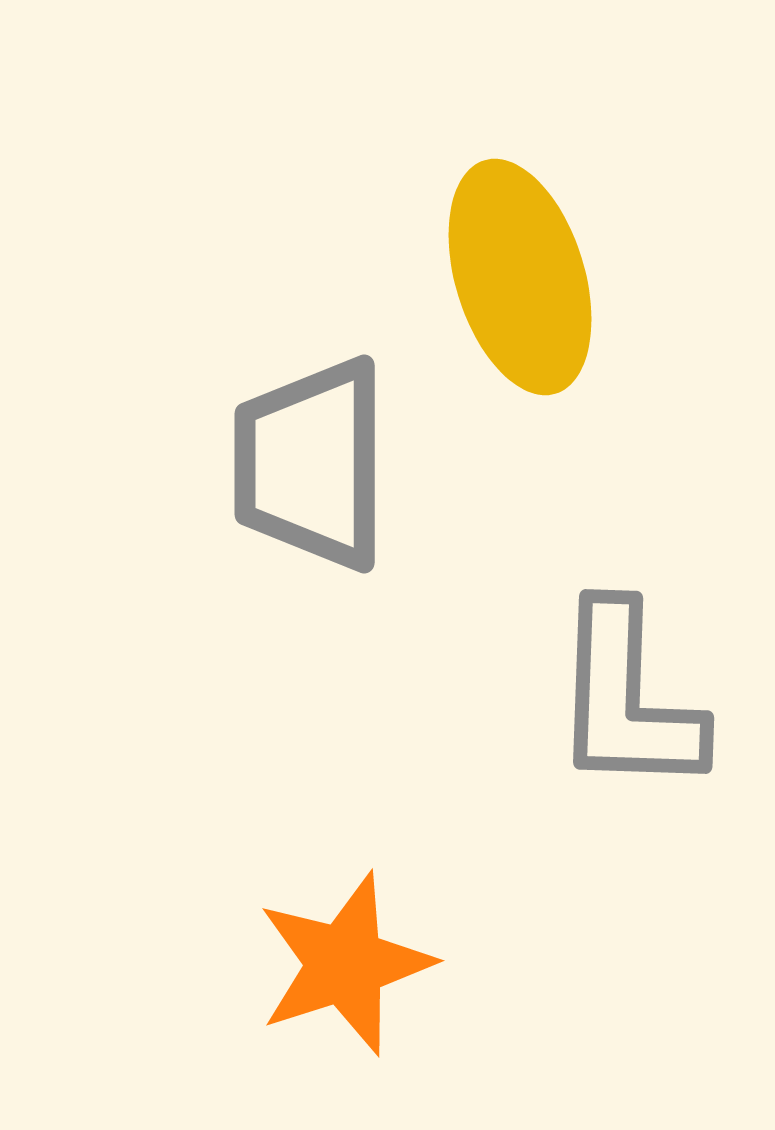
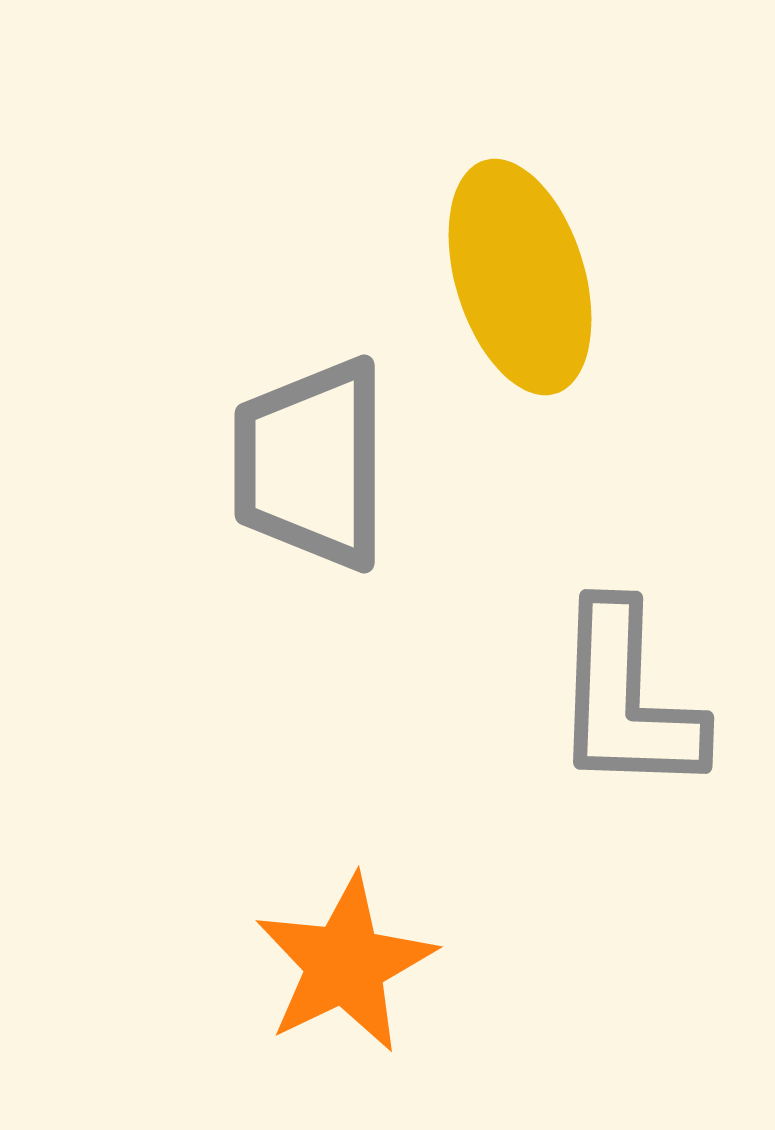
orange star: rotated 8 degrees counterclockwise
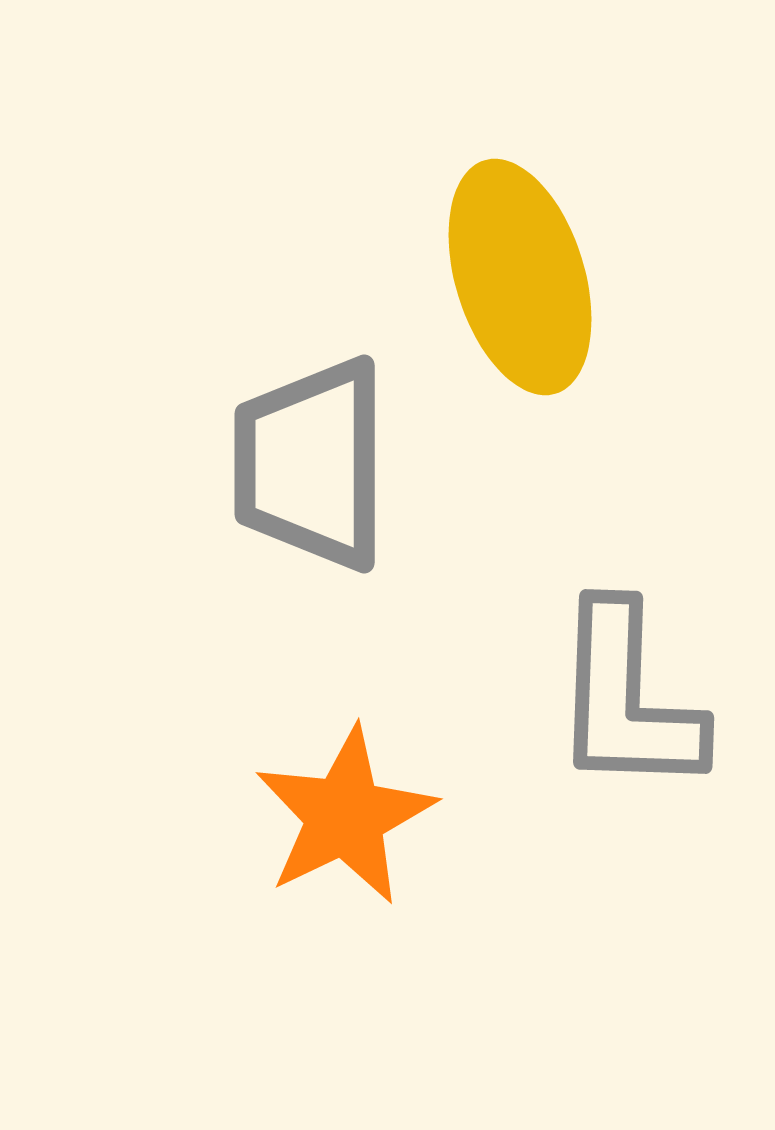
orange star: moved 148 px up
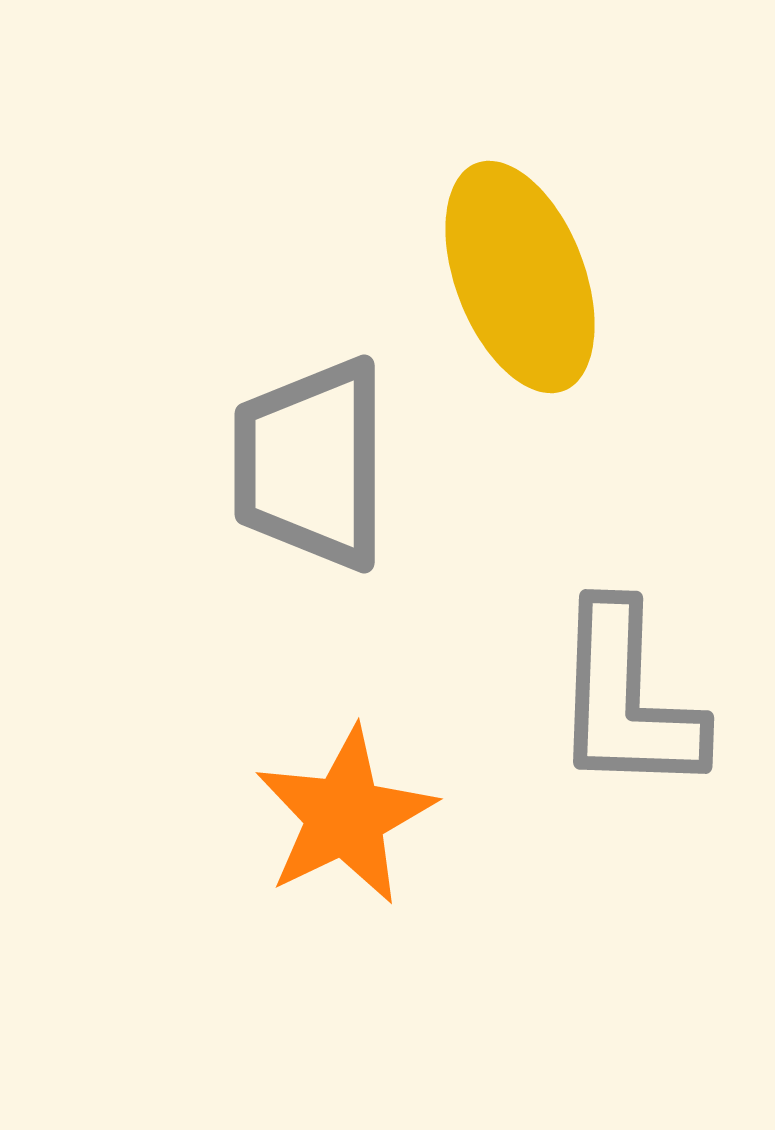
yellow ellipse: rotated 4 degrees counterclockwise
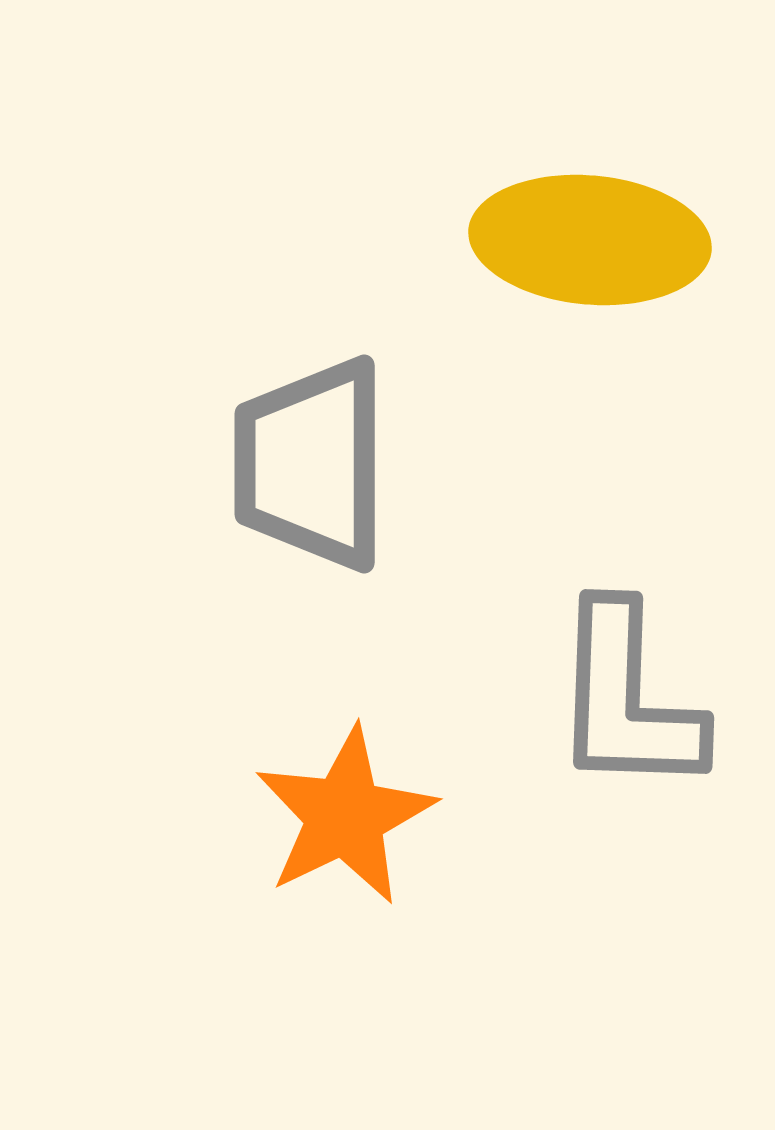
yellow ellipse: moved 70 px right, 37 px up; rotated 64 degrees counterclockwise
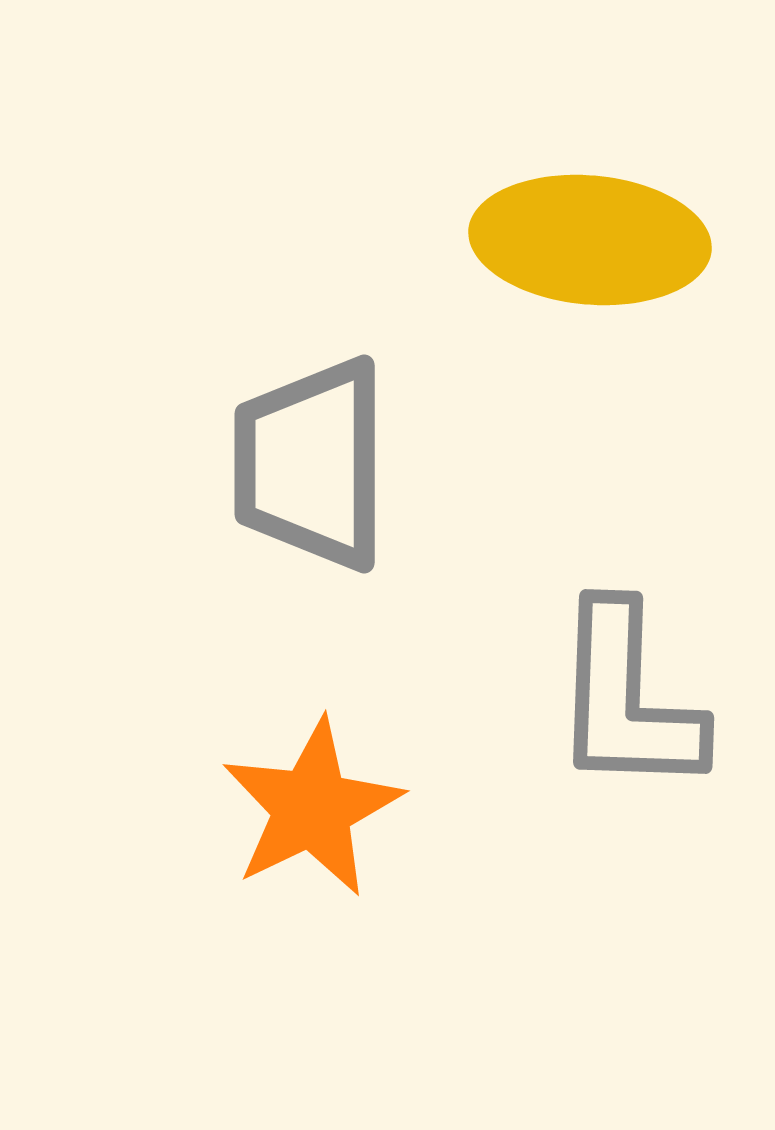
orange star: moved 33 px left, 8 px up
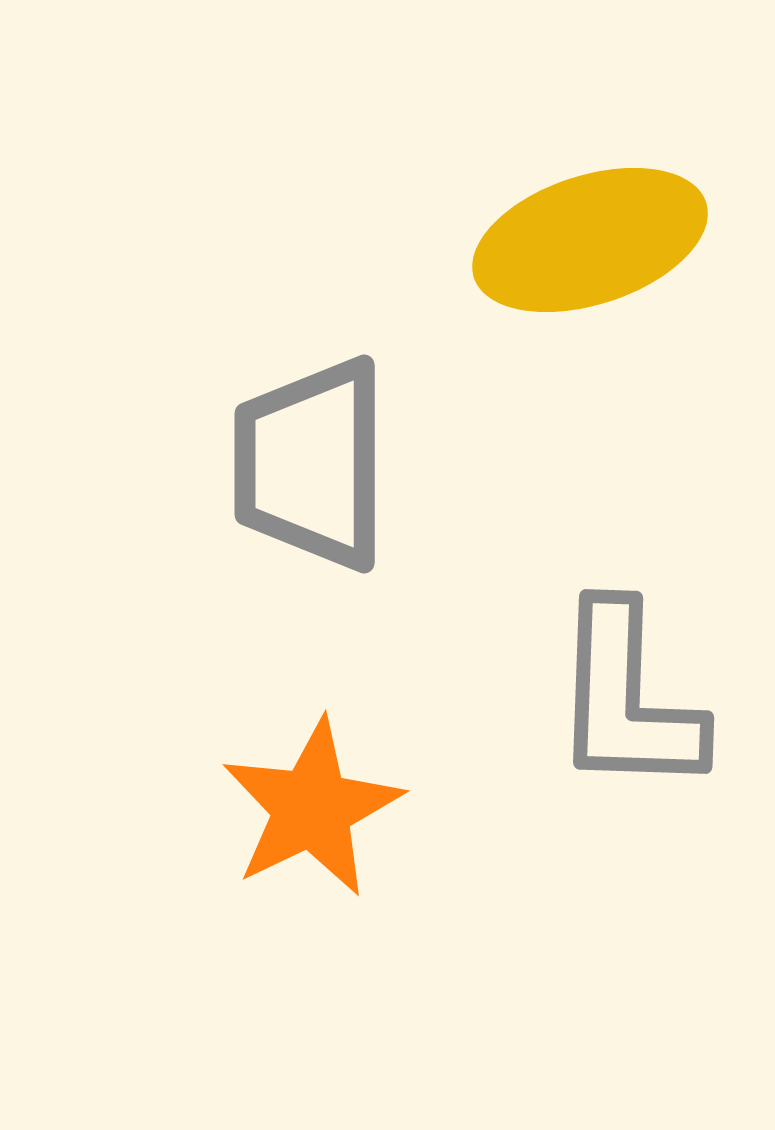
yellow ellipse: rotated 23 degrees counterclockwise
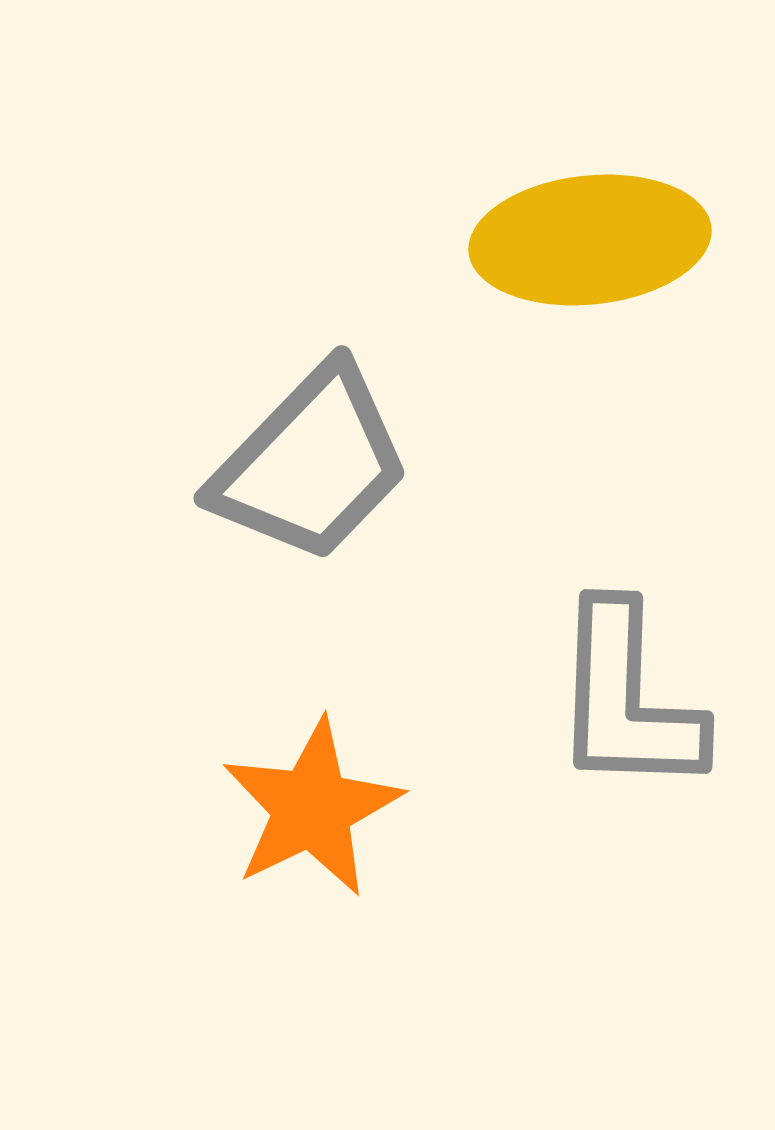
yellow ellipse: rotated 12 degrees clockwise
gray trapezoid: rotated 136 degrees counterclockwise
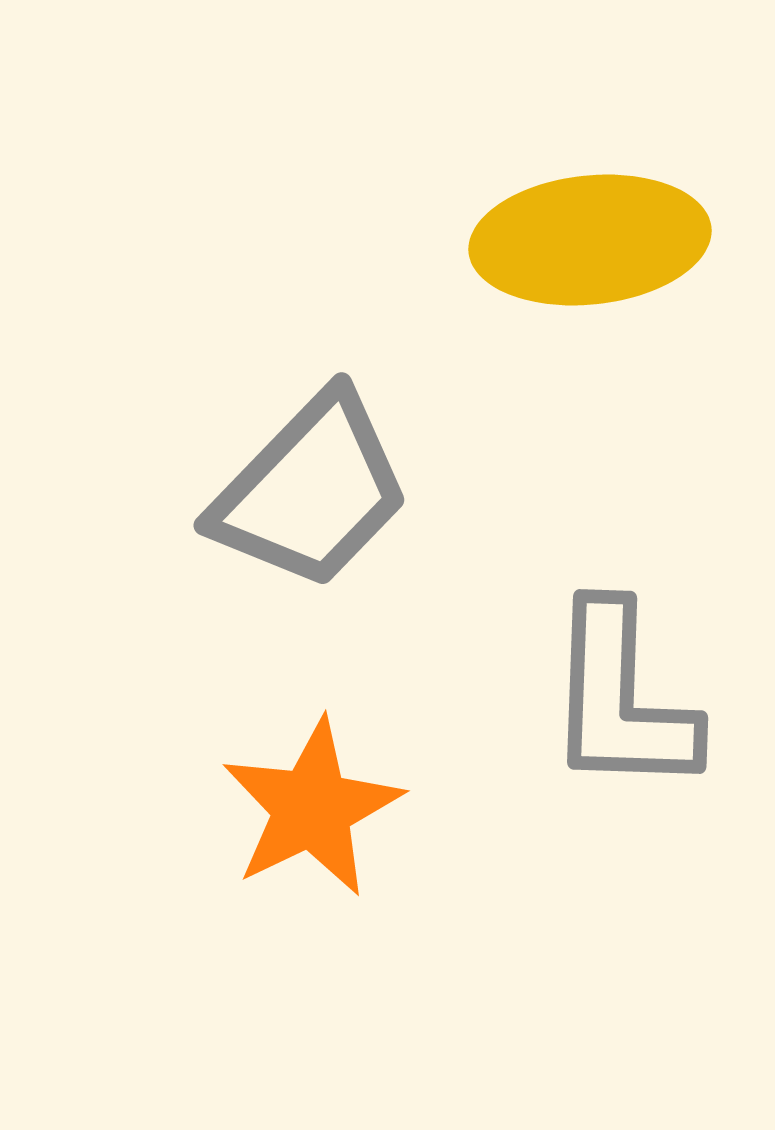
gray trapezoid: moved 27 px down
gray L-shape: moved 6 px left
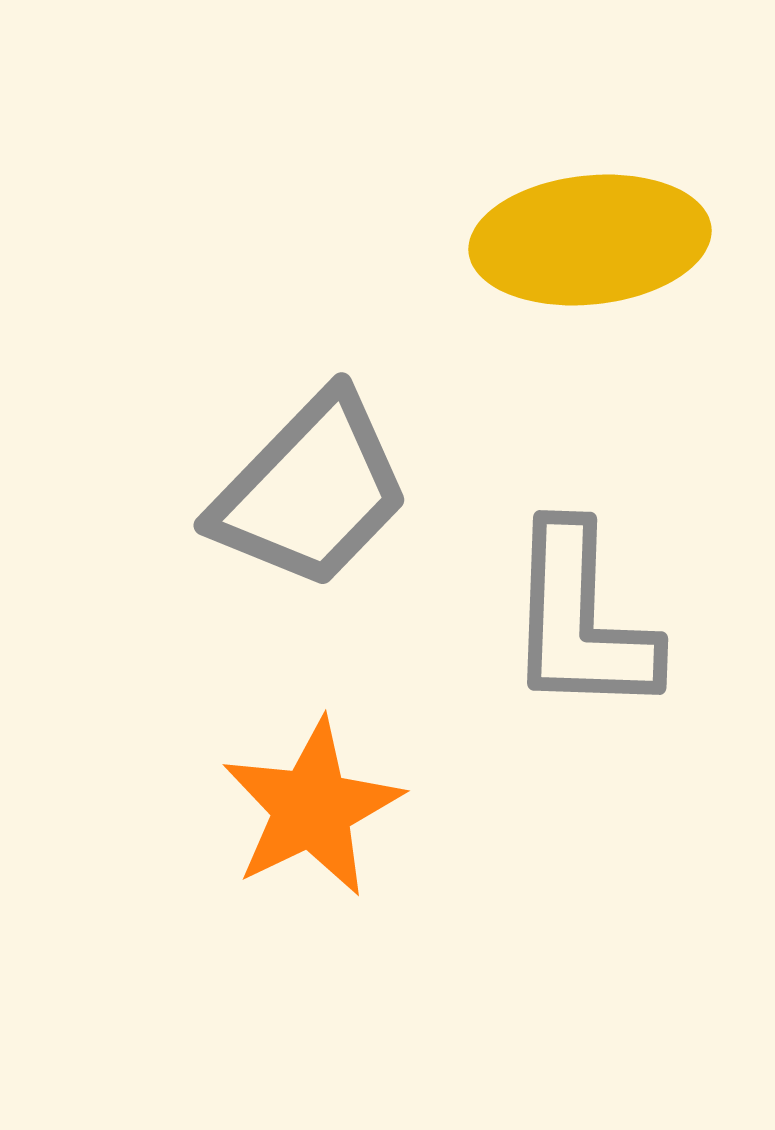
gray L-shape: moved 40 px left, 79 px up
